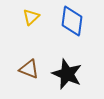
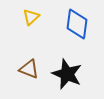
blue diamond: moved 5 px right, 3 px down
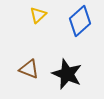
yellow triangle: moved 7 px right, 2 px up
blue diamond: moved 3 px right, 3 px up; rotated 40 degrees clockwise
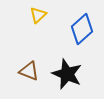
blue diamond: moved 2 px right, 8 px down
brown triangle: moved 2 px down
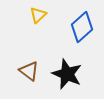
blue diamond: moved 2 px up
brown triangle: rotated 15 degrees clockwise
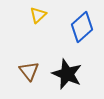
brown triangle: rotated 15 degrees clockwise
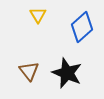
yellow triangle: rotated 18 degrees counterclockwise
black star: moved 1 px up
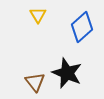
brown triangle: moved 6 px right, 11 px down
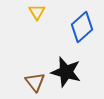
yellow triangle: moved 1 px left, 3 px up
black star: moved 1 px left, 1 px up; rotated 8 degrees counterclockwise
